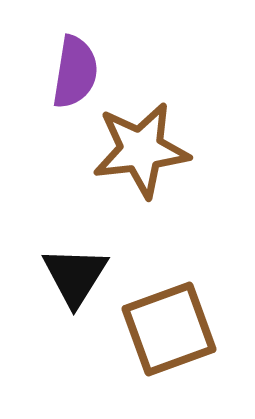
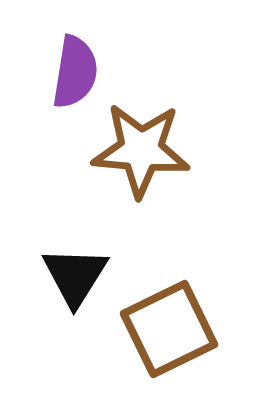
brown star: rotated 12 degrees clockwise
brown square: rotated 6 degrees counterclockwise
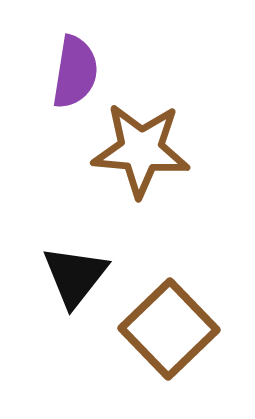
black triangle: rotated 6 degrees clockwise
brown square: rotated 18 degrees counterclockwise
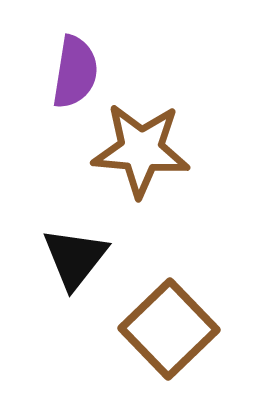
black triangle: moved 18 px up
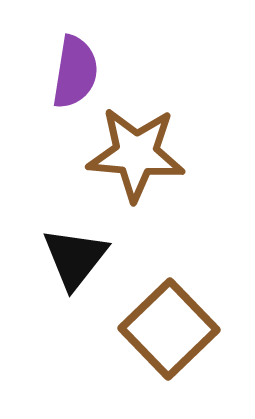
brown star: moved 5 px left, 4 px down
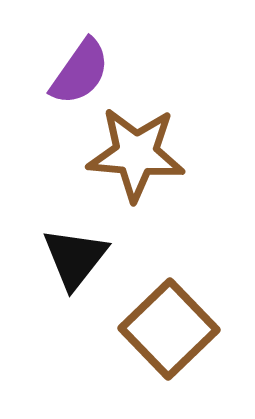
purple semicircle: moved 5 px right; rotated 26 degrees clockwise
